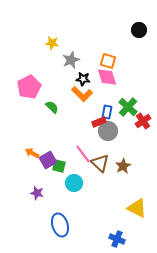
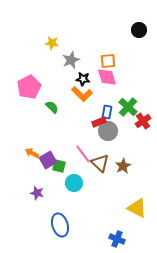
orange square: rotated 21 degrees counterclockwise
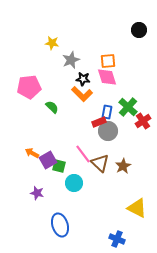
pink pentagon: rotated 20 degrees clockwise
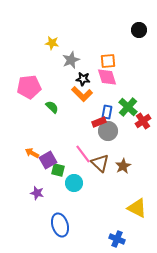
green square: moved 1 px left, 4 px down
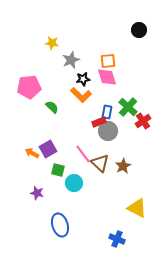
black star: rotated 16 degrees counterclockwise
orange L-shape: moved 1 px left, 1 px down
purple square: moved 11 px up
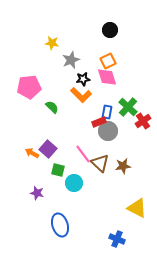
black circle: moved 29 px left
orange square: rotated 21 degrees counterclockwise
purple square: rotated 18 degrees counterclockwise
brown star: rotated 21 degrees clockwise
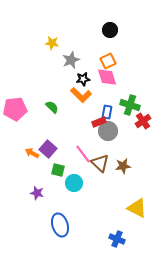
pink pentagon: moved 14 px left, 22 px down
green cross: moved 2 px right, 2 px up; rotated 24 degrees counterclockwise
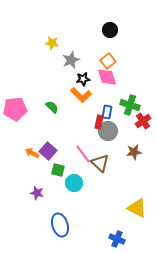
orange square: rotated 14 degrees counterclockwise
red rectangle: rotated 56 degrees counterclockwise
purple square: moved 2 px down
brown star: moved 11 px right, 14 px up
